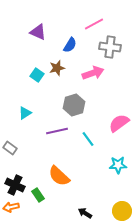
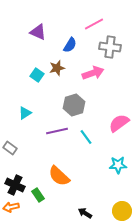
cyan line: moved 2 px left, 2 px up
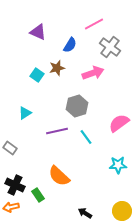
gray cross: rotated 30 degrees clockwise
gray hexagon: moved 3 px right, 1 px down
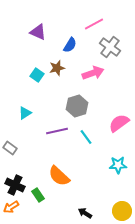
orange arrow: rotated 21 degrees counterclockwise
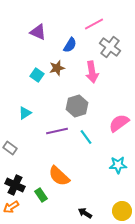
pink arrow: moved 1 px left, 1 px up; rotated 100 degrees clockwise
green rectangle: moved 3 px right
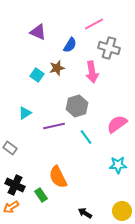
gray cross: moved 1 px left, 1 px down; rotated 20 degrees counterclockwise
pink semicircle: moved 2 px left, 1 px down
purple line: moved 3 px left, 5 px up
orange semicircle: moved 1 px left, 1 px down; rotated 20 degrees clockwise
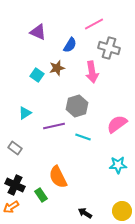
cyan line: moved 3 px left; rotated 35 degrees counterclockwise
gray rectangle: moved 5 px right
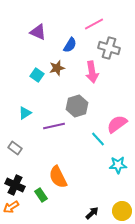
cyan line: moved 15 px right, 2 px down; rotated 28 degrees clockwise
black arrow: moved 7 px right; rotated 104 degrees clockwise
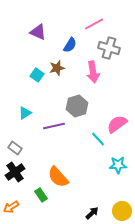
pink arrow: moved 1 px right
orange semicircle: rotated 15 degrees counterclockwise
black cross: moved 13 px up; rotated 30 degrees clockwise
